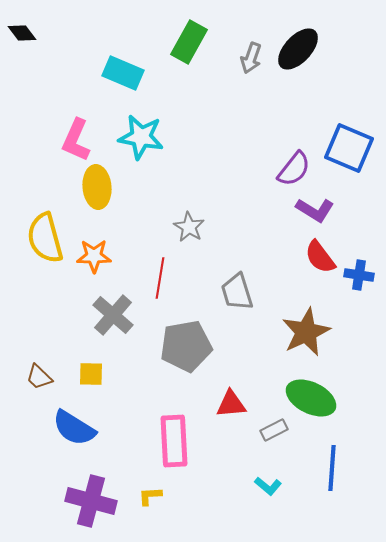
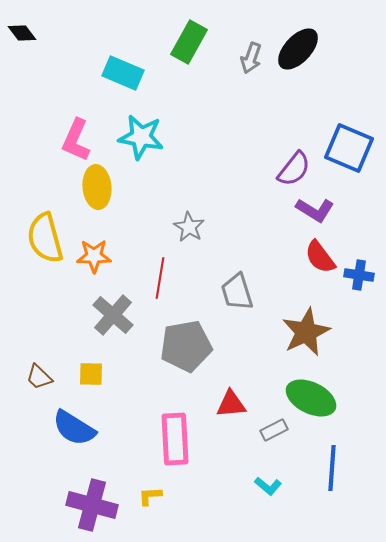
pink rectangle: moved 1 px right, 2 px up
purple cross: moved 1 px right, 4 px down
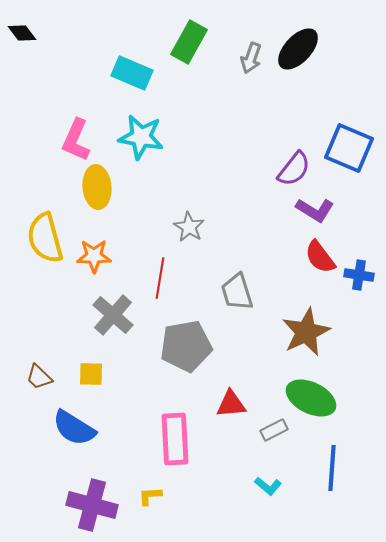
cyan rectangle: moved 9 px right
